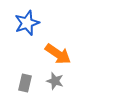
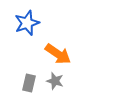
gray rectangle: moved 4 px right
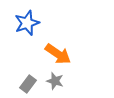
gray rectangle: moved 1 px left, 1 px down; rotated 24 degrees clockwise
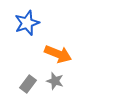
orange arrow: rotated 12 degrees counterclockwise
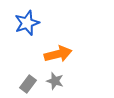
orange arrow: rotated 36 degrees counterclockwise
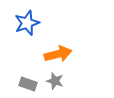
gray rectangle: rotated 72 degrees clockwise
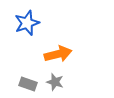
gray star: moved 1 px down
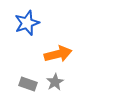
gray star: rotated 24 degrees clockwise
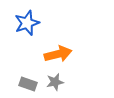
gray star: rotated 18 degrees clockwise
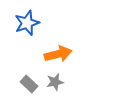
gray rectangle: moved 1 px right; rotated 24 degrees clockwise
